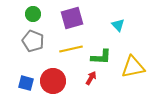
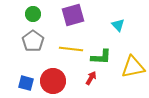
purple square: moved 1 px right, 3 px up
gray pentagon: rotated 15 degrees clockwise
yellow line: rotated 20 degrees clockwise
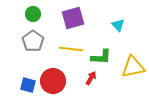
purple square: moved 3 px down
blue square: moved 2 px right, 2 px down
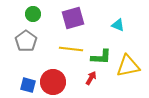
cyan triangle: rotated 24 degrees counterclockwise
gray pentagon: moved 7 px left
yellow triangle: moved 5 px left, 1 px up
red circle: moved 1 px down
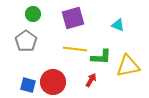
yellow line: moved 4 px right
red arrow: moved 2 px down
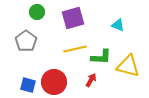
green circle: moved 4 px right, 2 px up
yellow line: rotated 20 degrees counterclockwise
yellow triangle: rotated 25 degrees clockwise
red circle: moved 1 px right
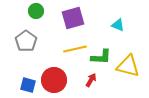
green circle: moved 1 px left, 1 px up
red circle: moved 2 px up
